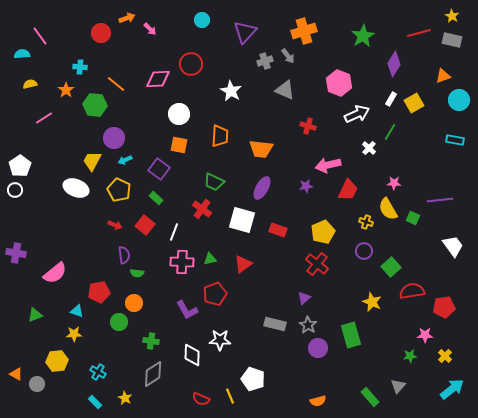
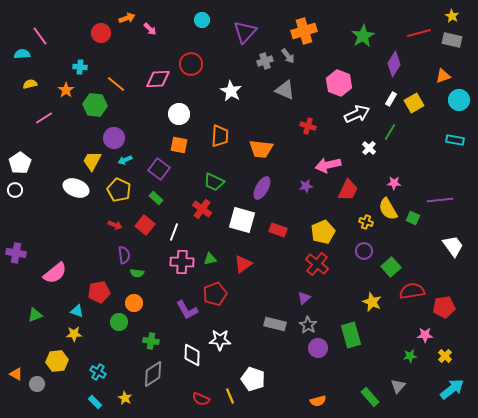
white pentagon at (20, 166): moved 3 px up
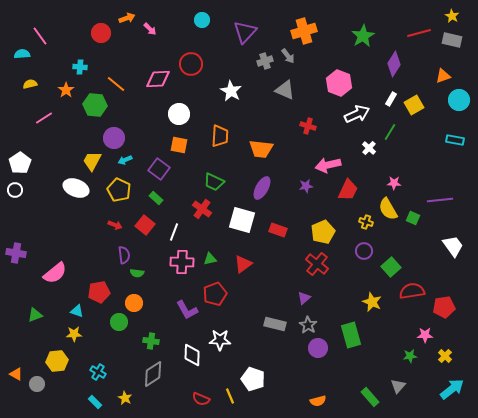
yellow square at (414, 103): moved 2 px down
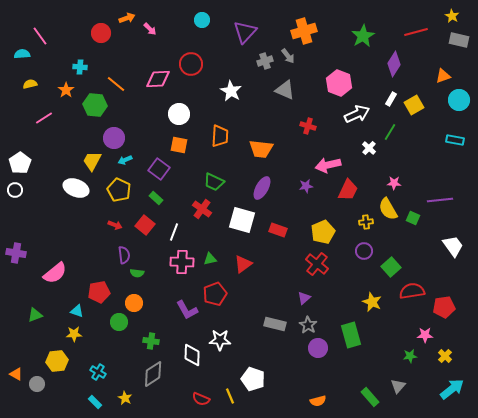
red line at (419, 33): moved 3 px left, 1 px up
gray rectangle at (452, 40): moved 7 px right
yellow cross at (366, 222): rotated 24 degrees counterclockwise
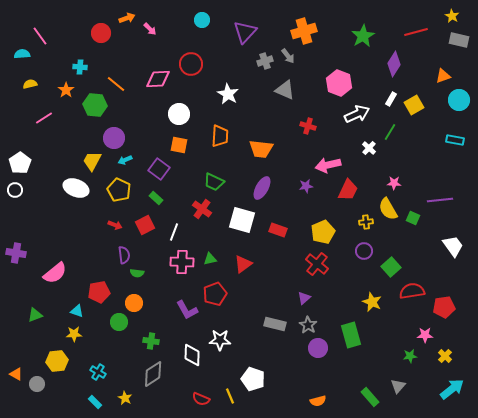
white star at (231, 91): moved 3 px left, 3 px down
red square at (145, 225): rotated 24 degrees clockwise
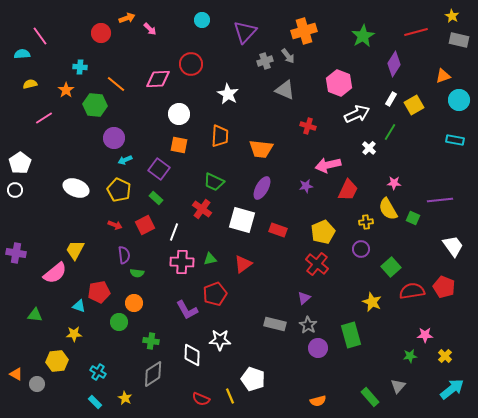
yellow trapezoid at (92, 161): moved 17 px left, 89 px down
purple circle at (364, 251): moved 3 px left, 2 px up
red pentagon at (444, 307): moved 20 px up; rotated 30 degrees clockwise
cyan triangle at (77, 311): moved 2 px right, 5 px up
green triangle at (35, 315): rotated 28 degrees clockwise
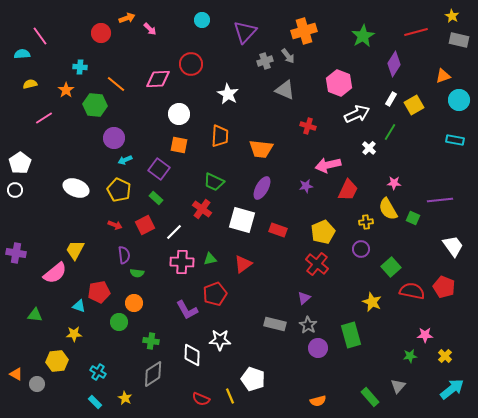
white line at (174, 232): rotated 24 degrees clockwise
red semicircle at (412, 291): rotated 20 degrees clockwise
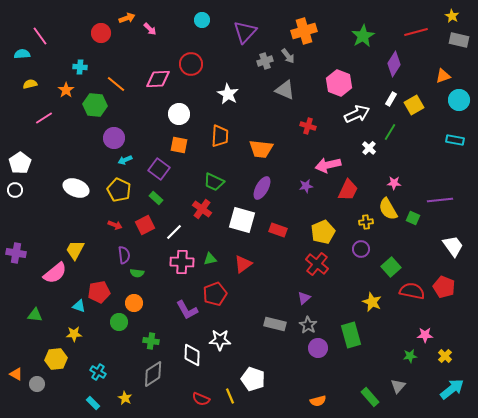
yellow hexagon at (57, 361): moved 1 px left, 2 px up
cyan rectangle at (95, 402): moved 2 px left, 1 px down
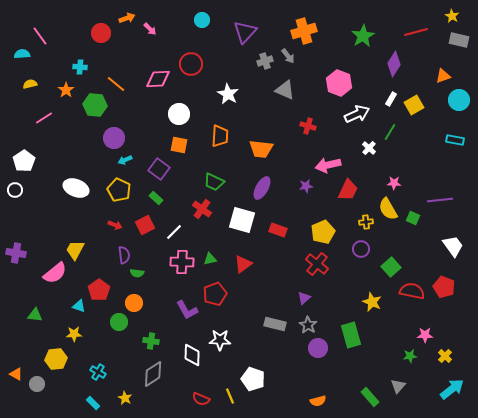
white pentagon at (20, 163): moved 4 px right, 2 px up
red pentagon at (99, 292): moved 2 px up; rotated 25 degrees counterclockwise
